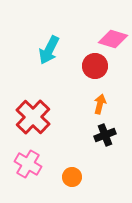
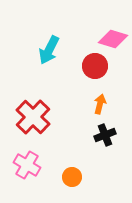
pink cross: moved 1 px left, 1 px down
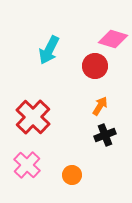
orange arrow: moved 2 px down; rotated 18 degrees clockwise
pink cross: rotated 12 degrees clockwise
orange circle: moved 2 px up
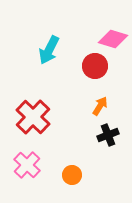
black cross: moved 3 px right
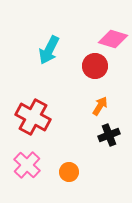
red cross: rotated 16 degrees counterclockwise
black cross: moved 1 px right
orange circle: moved 3 px left, 3 px up
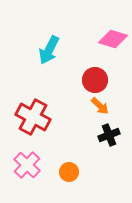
red circle: moved 14 px down
orange arrow: rotated 102 degrees clockwise
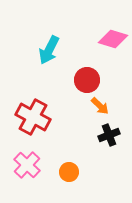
red circle: moved 8 px left
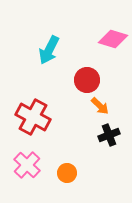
orange circle: moved 2 px left, 1 px down
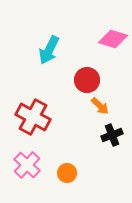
black cross: moved 3 px right
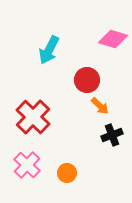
red cross: rotated 16 degrees clockwise
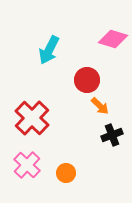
red cross: moved 1 px left, 1 px down
orange circle: moved 1 px left
